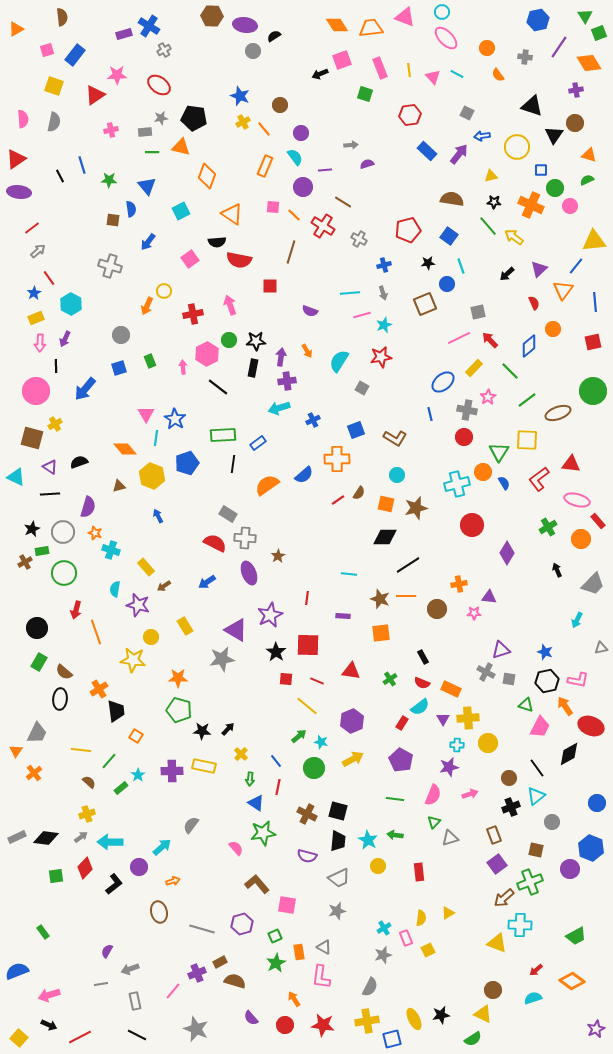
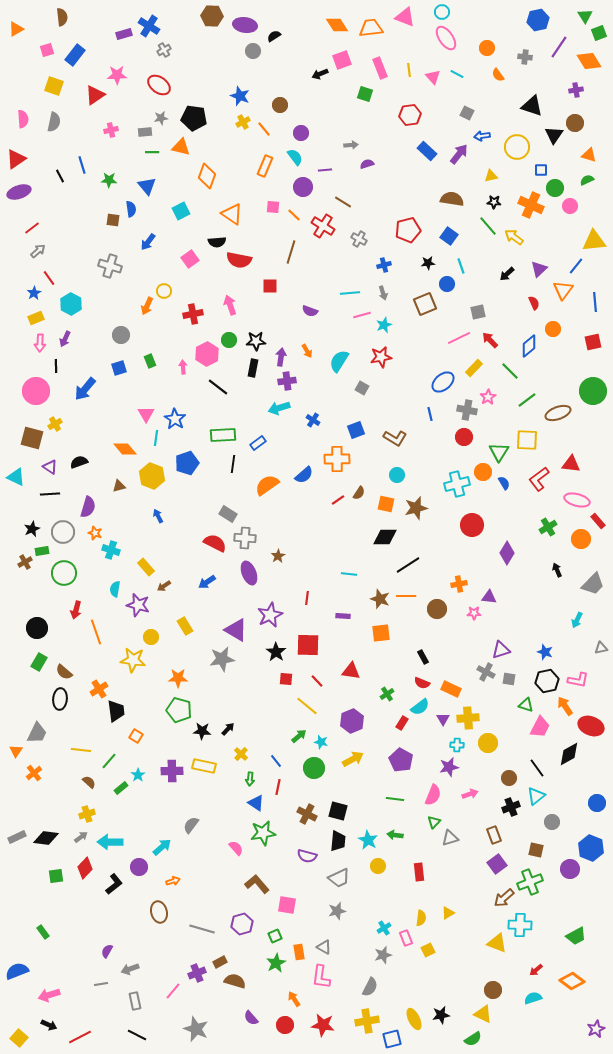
pink ellipse at (446, 38): rotated 10 degrees clockwise
orange diamond at (589, 63): moved 2 px up
purple ellipse at (19, 192): rotated 25 degrees counterclockwise
blue cross at (313, 420): rotated 32 degrees counterclockwise
green cross at (390, 679): moved 3 px left, 15 px down
red line at (317, 681): rotated 24 degrees clockwise
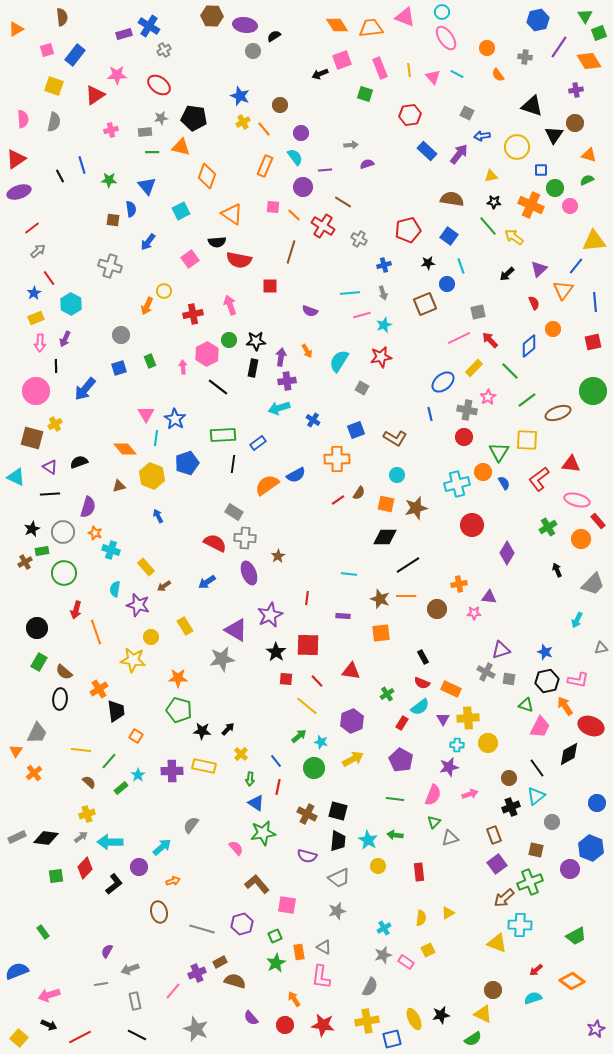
blue semicircle at (304, 475): moved 8 px left; rotated 12 degrees clockwise
gray rectangle at (228, 514): moved 6 px right, 2 px up
pink rectangle at (406, 938): moved 24 px down; rotated 35 degrees counterclockwise
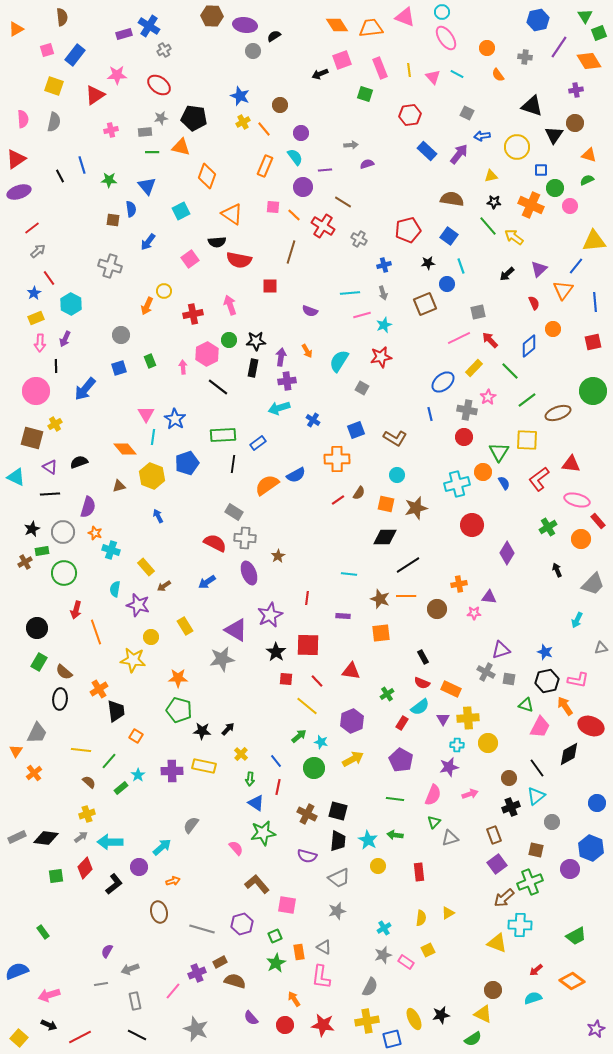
cyan line at (156, 438): moved 3 px left, 1 px up
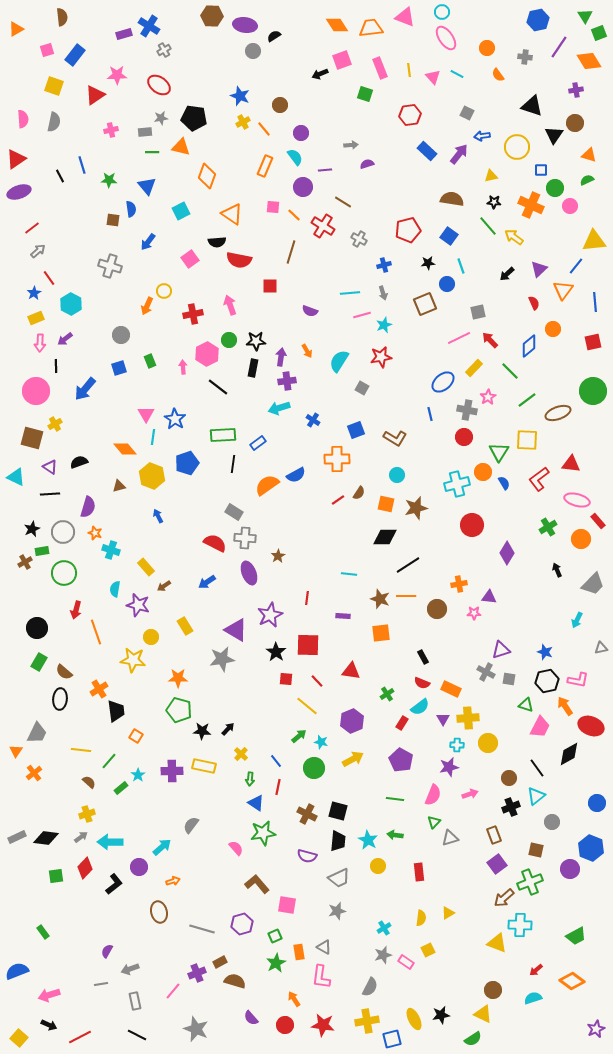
purple arrow at (65, 339): rotated 28 degrees clockwise
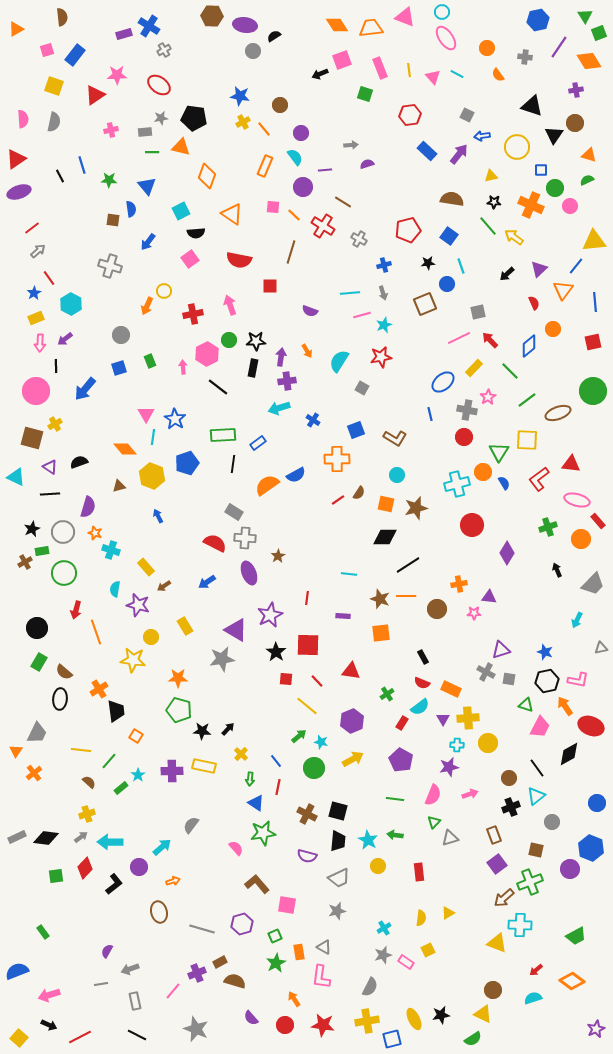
blue star at (240, 96): rotated 12 degrees counterclockwise
gray square at (467, 113): moved 2 px down
black semicircle at (217, 242): moved 21 px left, 9 px up
green cross at (548, 527): rotated 12 degrees clockwise
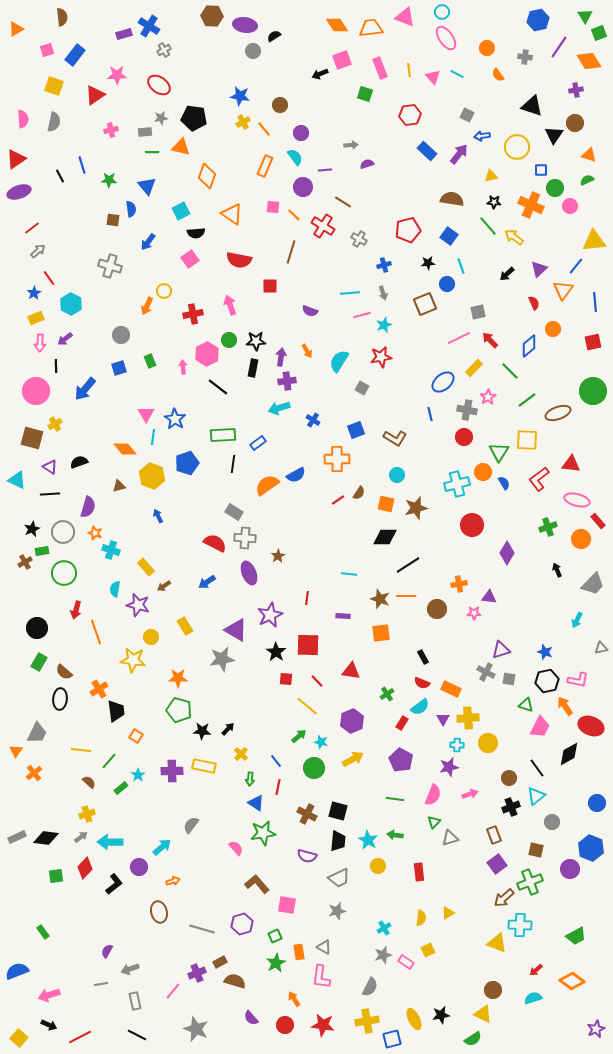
cyan triangle at (16, 477): moved 1 px right, 3 px down
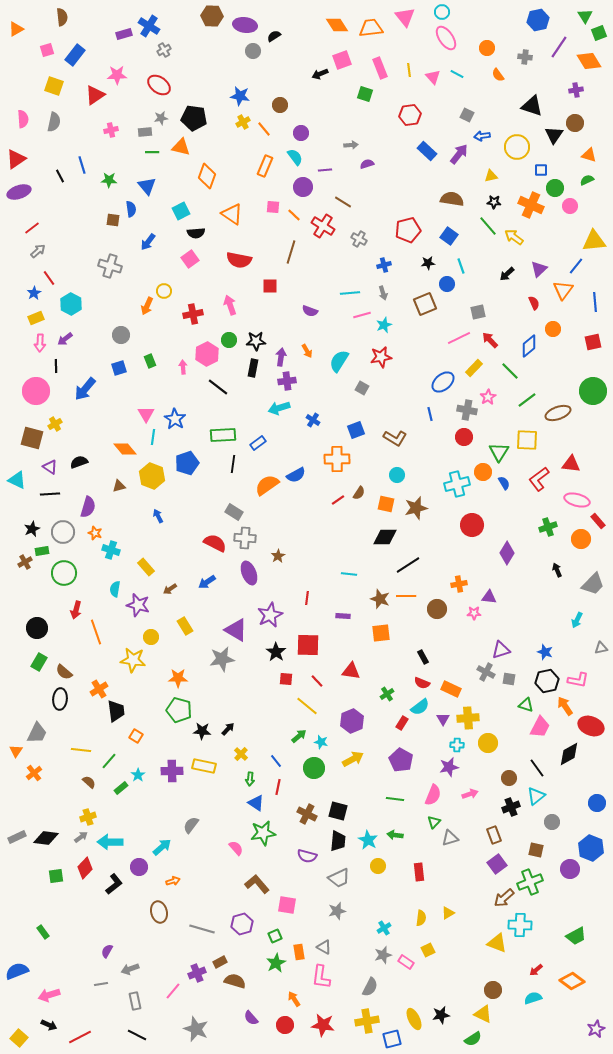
pink triangle at (405, 17): rotated 30 degrees clockwise
brown arrow at (164, 586): moved 6 px right, 3 px down
yellow cross at (87, 814): moved 1 px right, 3 px down
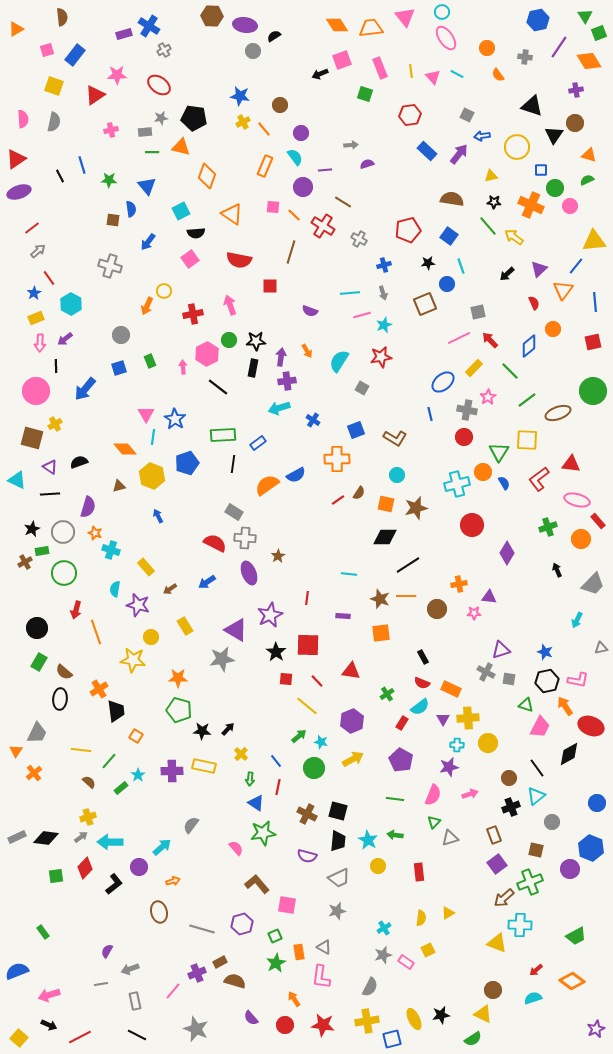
yellow line at (409, 70): moved 2 px right, 1 px down
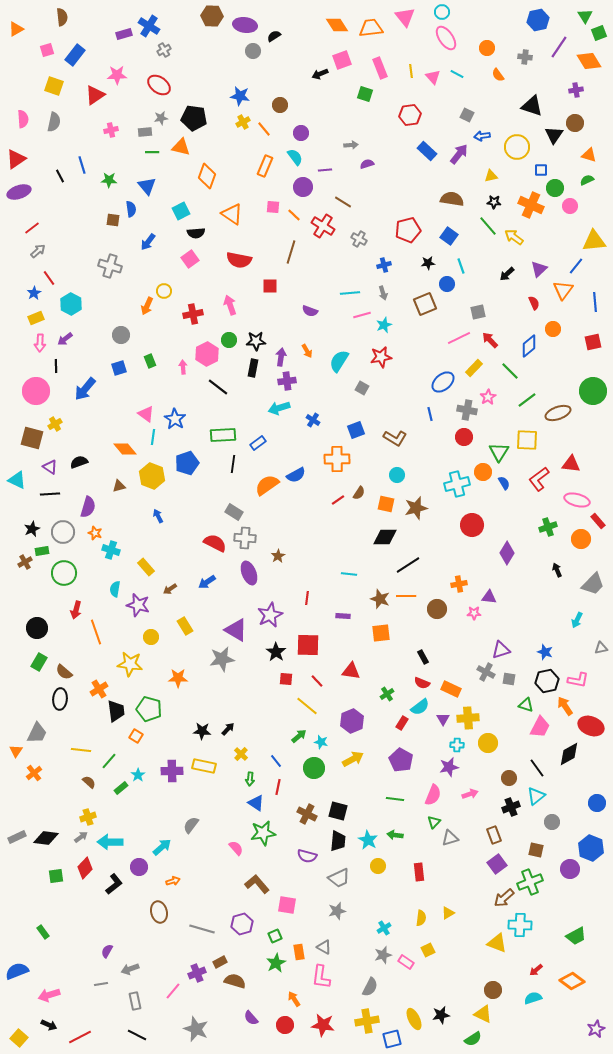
pink triangle at (146, 414): rotated 24 degrees counterclockwise
yellow star at (133, 660): moved 3 px left, 4 px down
green pentagon at (179, 710): moved 30 px left, 1 px up
